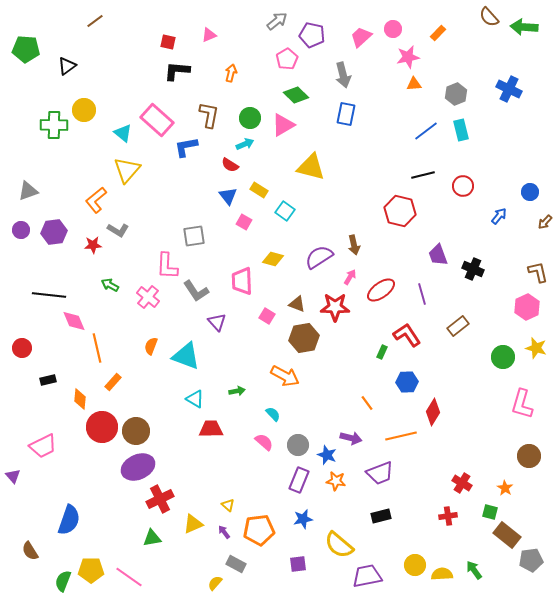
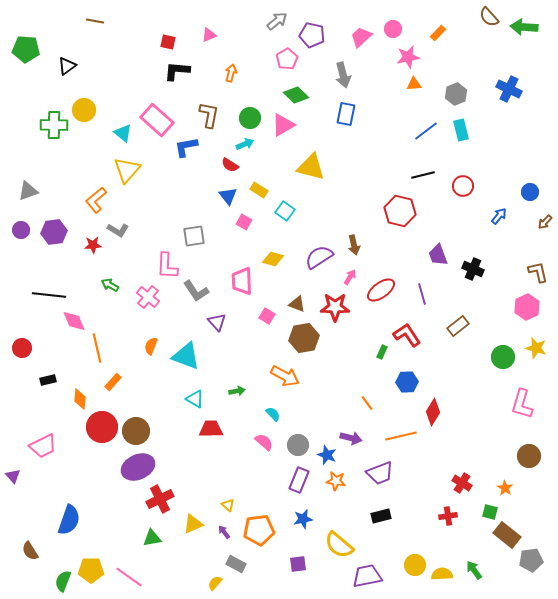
brown line at (95, 21): rotated 48 degrees clockwise
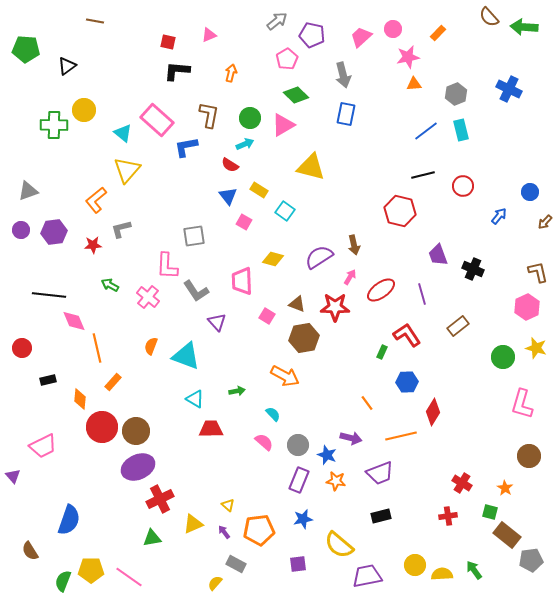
gray L-shape at (118, 230): moved 3 px right, 1 px up; rotated 135 degrees clockwise
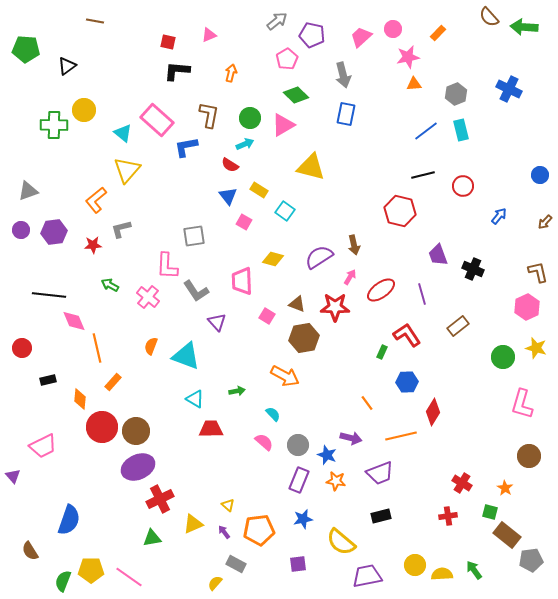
blue circle at (530, 192): moved 10 px right, 17 px up
yellow semicircle at (339, 545): moved 2 px right, 3 px up
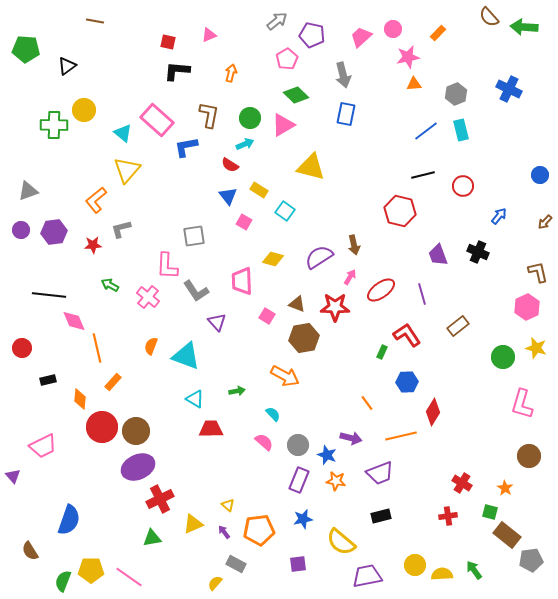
black cross at (473, 269): moved 5 px right, 17 px up
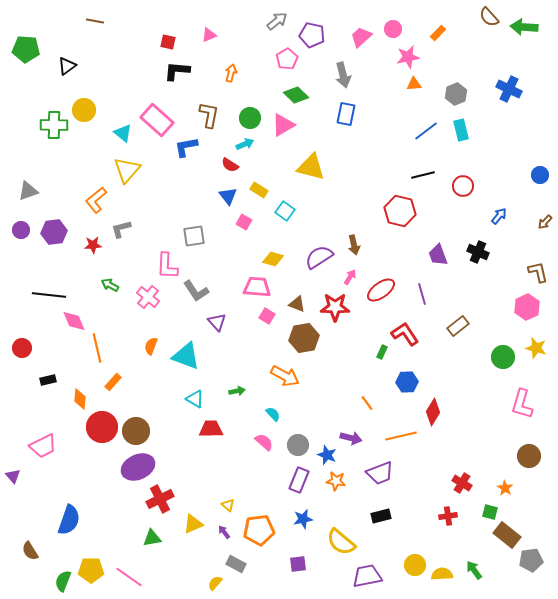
pink trapezoid at (242, 281): moved 15 px right, 6 px down; rotated 96 degrees clockwise
red L-shape at (407, 335): moved 2 px left, 1 px up
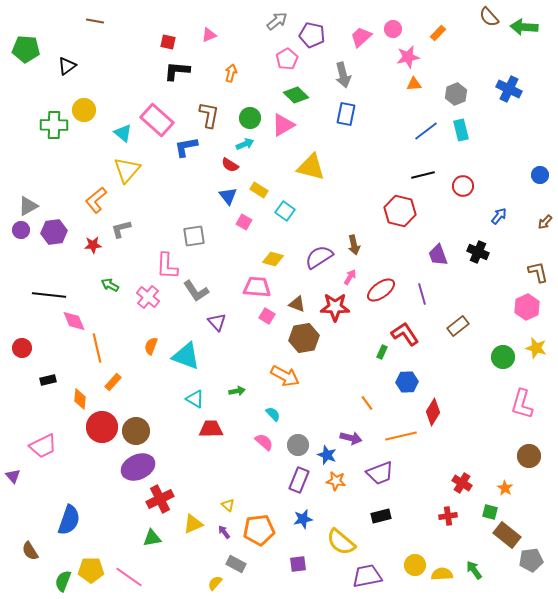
gray triangle at (28, 191): moved 15 px down; rotated 10 degrees counterclockwise
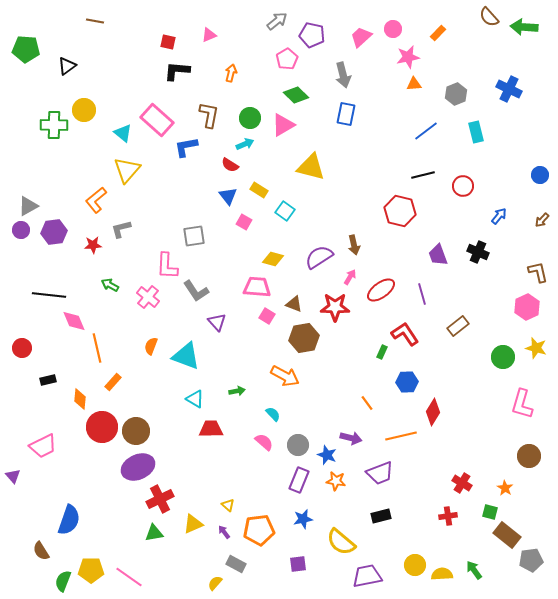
cyan rectangle at (461, 130): moved 15 px right, 2 px down
brown arrow at (545, 222): moved 3 px left, 2 px up
brown triangle at (297, 304): moved 3 px left
green triangle at (152, 538): moved 2 px right, 5 px up
brown semicircle at (30, 551): moved 11 px right
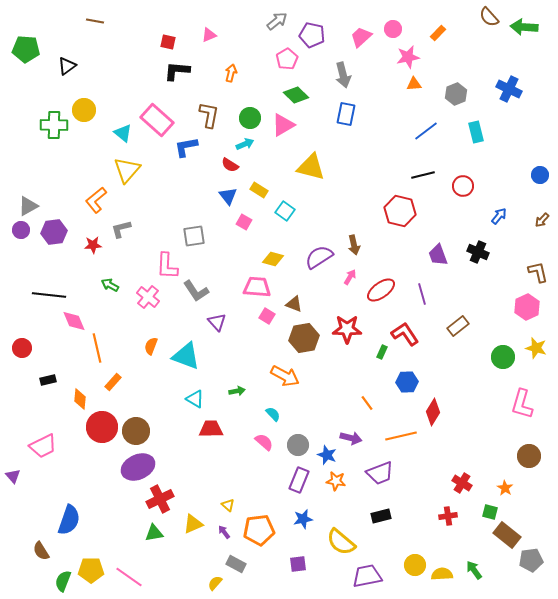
red star at (335, 307): moved 12 px right, 22 px down
